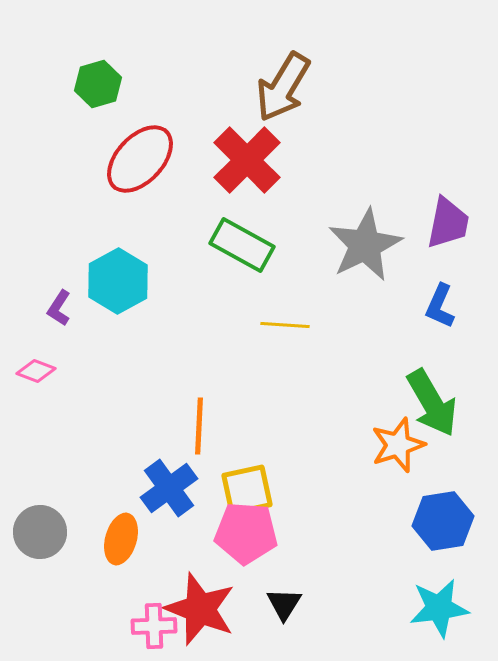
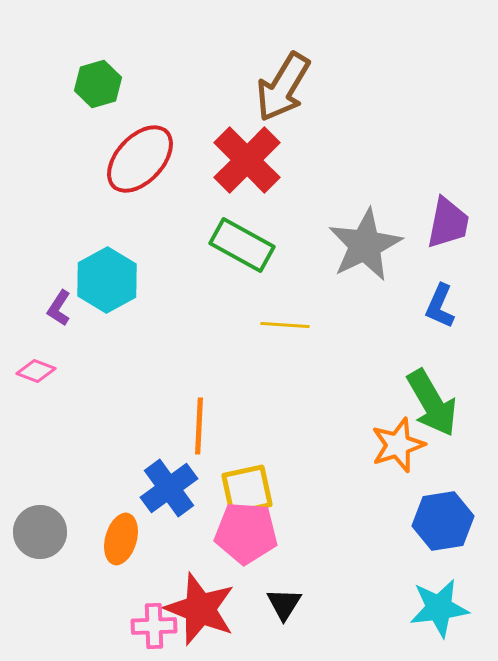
cyan hexagon: moved 11 px left, 1 px up
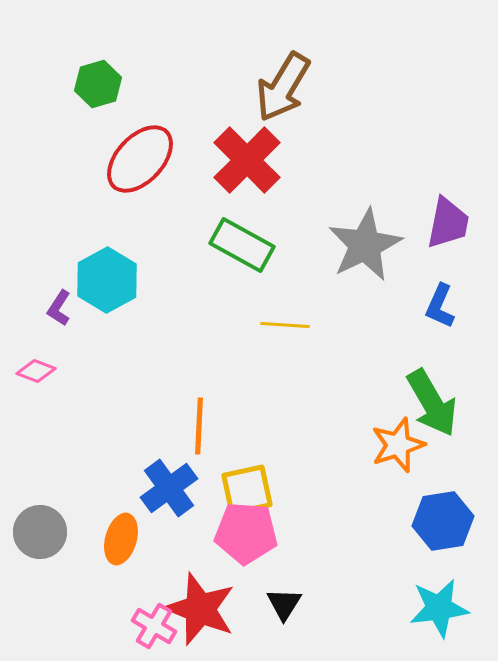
pink cross: rotated 33 degrees clockwise
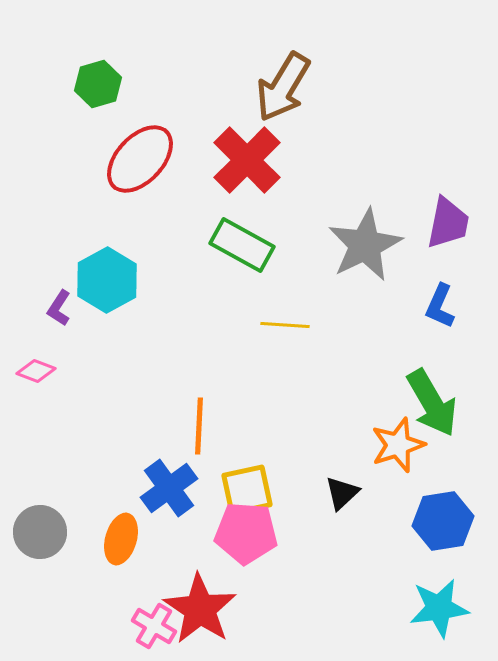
black triangle: moved 58 px right, 111 px up; rotated 15 degrees clockwise
red star: rotated 12 degrees clockwise
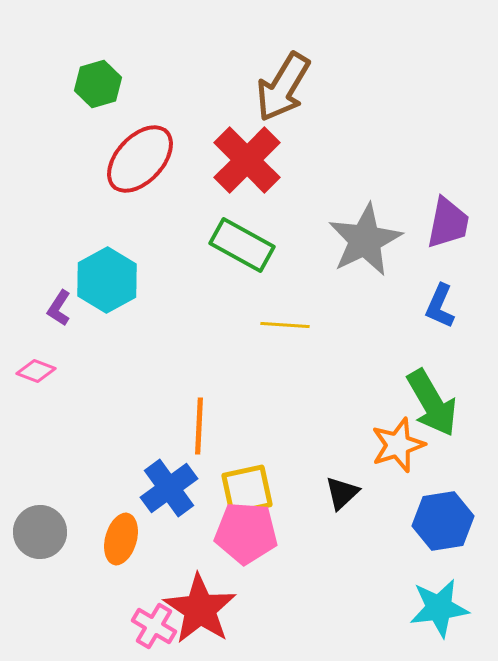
gray star: moved 5 px up
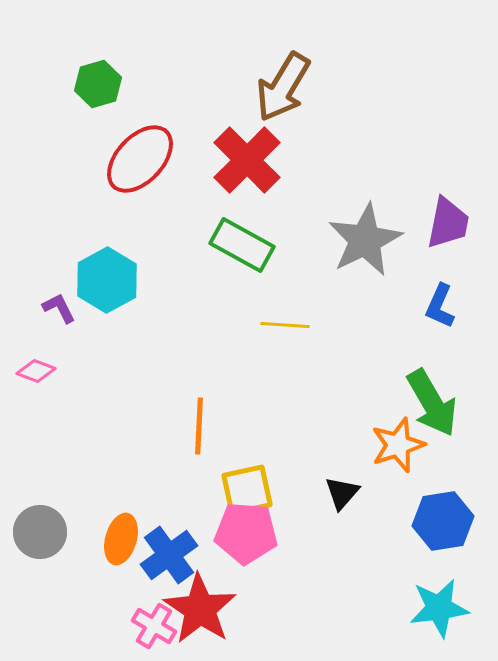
purple L-shape: rotated 120 degrees clockwise
blue cross: moved 67 px down
black triangle: rotated 6 degrees counterclockwise
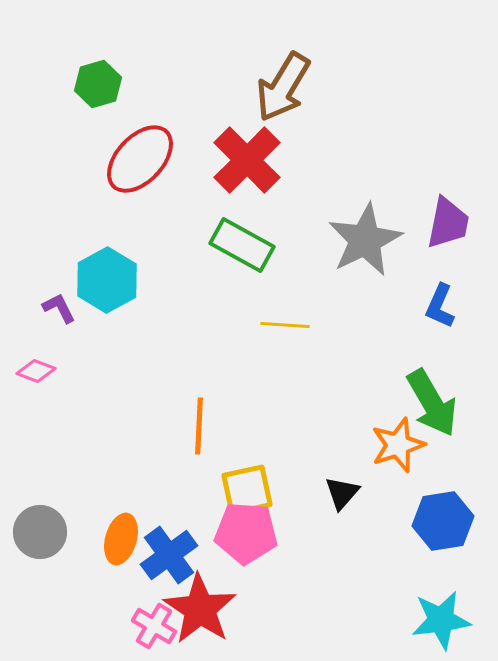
cyan star: moved 2 px right, 12 px down
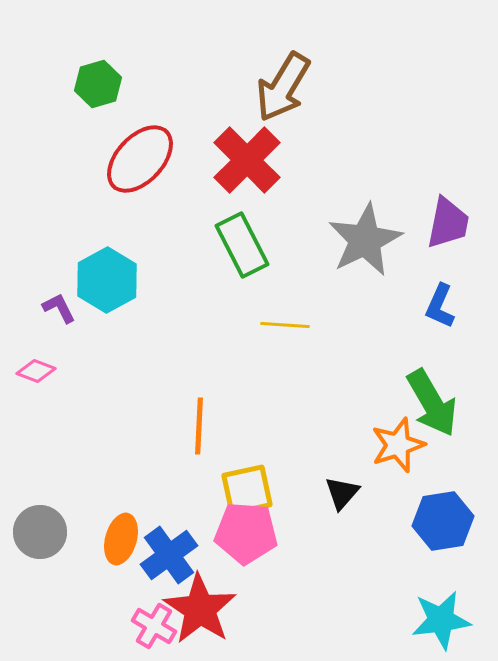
green rectangle: rotated 34 degrees clockwise
